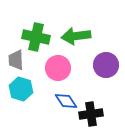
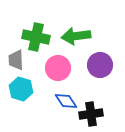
purple circle: moved 6 px left
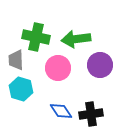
green arrow: moved 3 px down
blue diamond: moved 5 px left, 10 px down
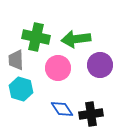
blue diamond: moved 1 px right, 2 px up
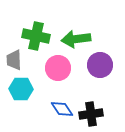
green cross: moved 1 px up
gray trapezoid: moved 2 px left
cyan hexagon: rotated 15 degrees counterclockwise
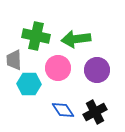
purple circle: moved 3 px left, 5 px down
cyan hexagon: moved 8 px right, 5 px up
blue diamond: moved 1 px right, 1 px down
black cross: moved 4 px right, 2 px up; rotated 20 degrees counterclockwise
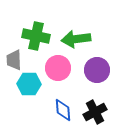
blue diamond: rotated 30 degrees clockwise
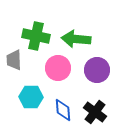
green arrow: rotated 12 degrees clockwise
cyan hexagon: moved 2 px right, 13 px down
black cross: rotated 25 degrees counterclockwise
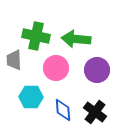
pink circle: moved 2 px left
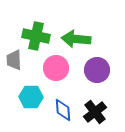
black cross: rotated 15 degrees clockwise
